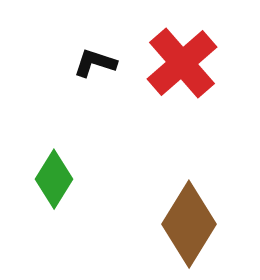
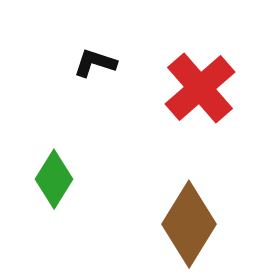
red cross: moved 18 px right, 25 px down
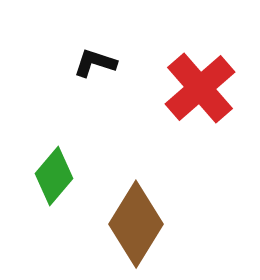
green diamond: moved 3 px up; rotated 8 degrees clockwise
brown diamond: moved 53 px left
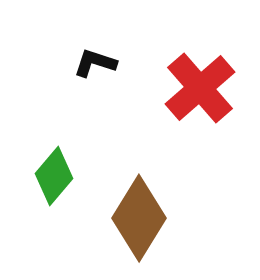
brown diamond: moved 3 px right, 6 px up
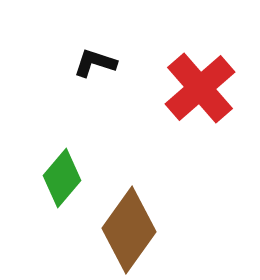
green diamond: moved 8 px right, 2 px down
brown diamond: moved 10 px left, 12 px down; rotated 4 degrees clockwise
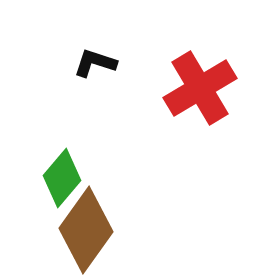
red cross: rotated 10 degrees clockwise
brown diamond: moved 43 px left
